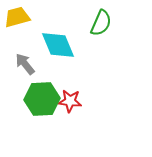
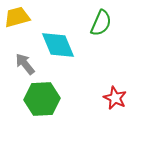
red star: moved 45 px right, 3 px up; rotated 20 degrees clockwise
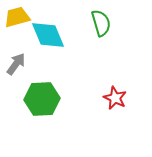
green semicircle: rotated 40 degrees counterclockwise
cyan diamond: moved 10 px left, 10 px up
gray arrow: moved 9 px left; rotated 75 degrees clockwise
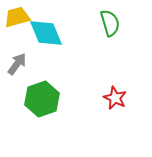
green semicircle: moved 9 px right
cyan diamond: moved 2 px left, 2 px up
gray arrow: moved 1 px right
green hexagon: rotated 16 degrees counterclockwise
